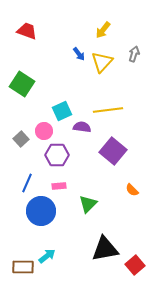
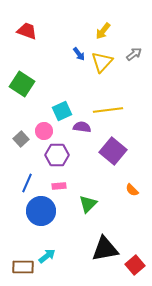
yellow arrow: moved 1 px down
gray arrow: rotated 35 degrees clockwise
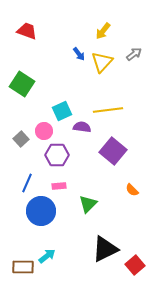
black triangle: rotated 16 degrees counterclockwise
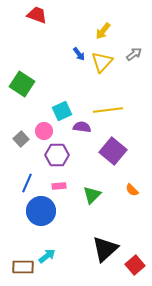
red trapezoid: moved 10 px right, 16 px up
green triangle: moved 4 px right, 9 px up
black triangle: rotated 16 degrees counterclockwise
